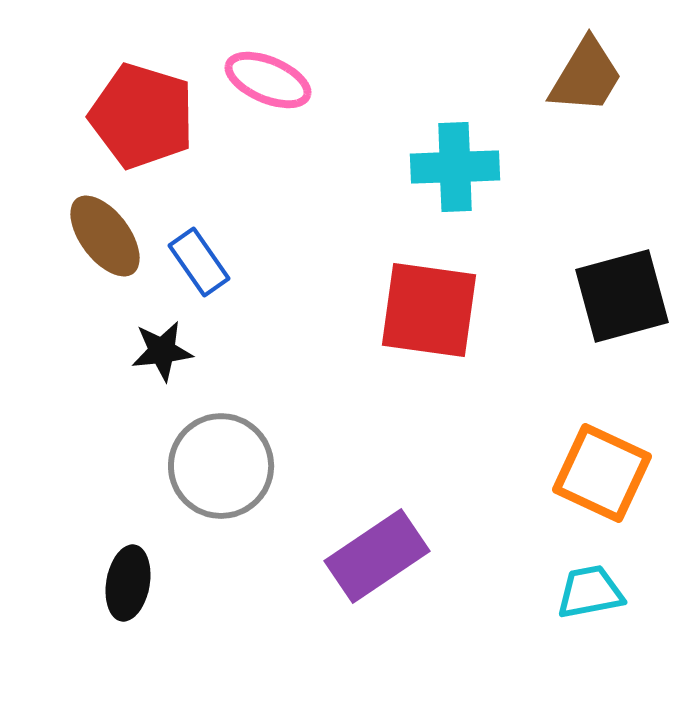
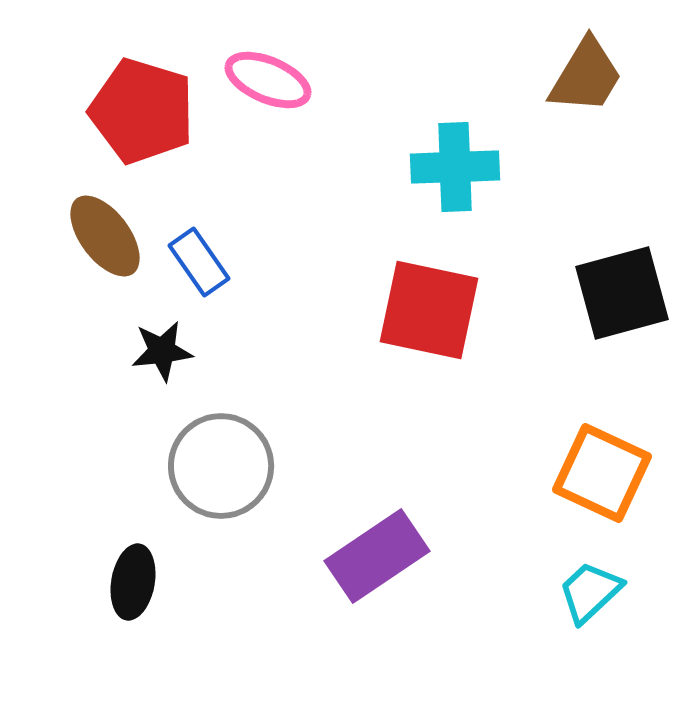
red pentagon: moved 5 px up
black square: moved 3 px up
red square: rotated 4 degrees clockwise
black ellipse: moved 5 px right, 1 px up
cyan trapezoid: rotated 32 degrees counterclockwise
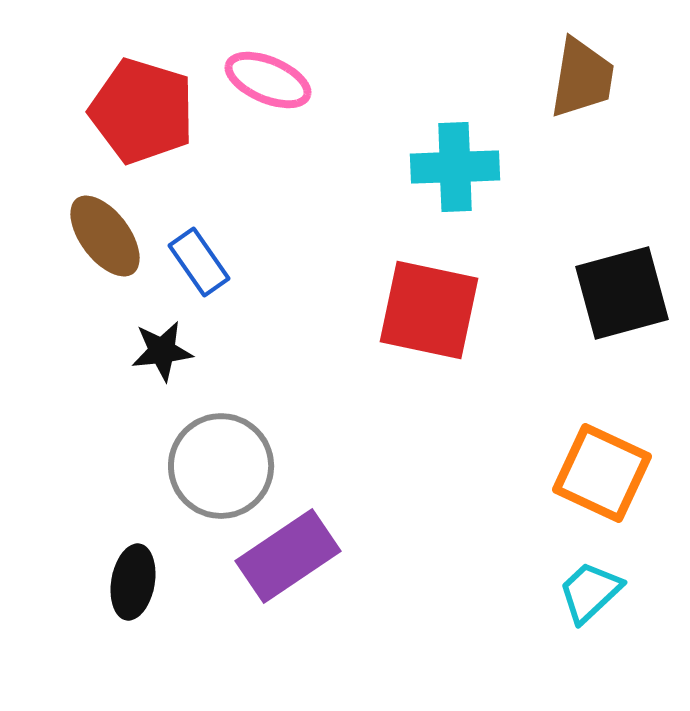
brown trapezoid: moved 4 px left, 2 px down; rotated 22 degrees counterclockwise
purple rectangle: moved 89 px left
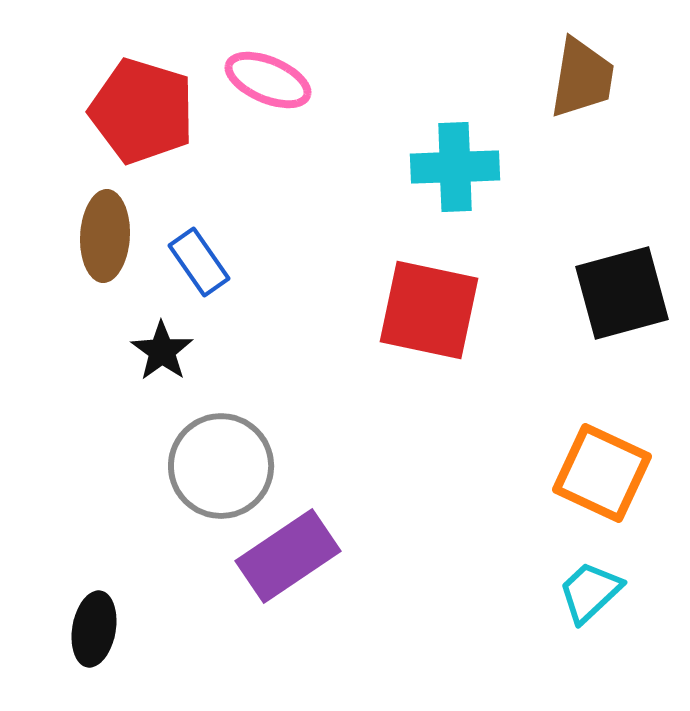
brown ellipse: rotated 40 degrees clockwise
black star: rotated 30 degrees counterclockwise
black ellipse: moved 39 px left, 47 px down
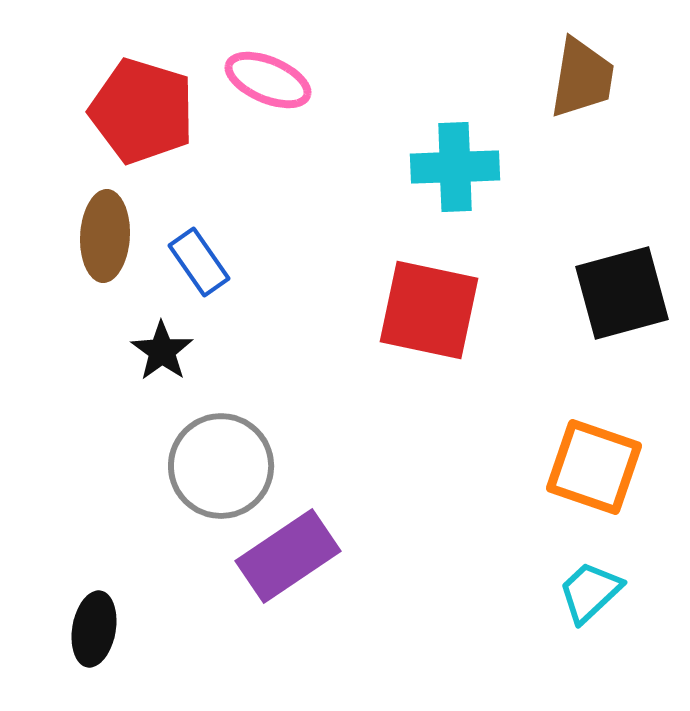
orange square: moved 8 px left, 6 px up; rotated 6 degrees counterclockwise
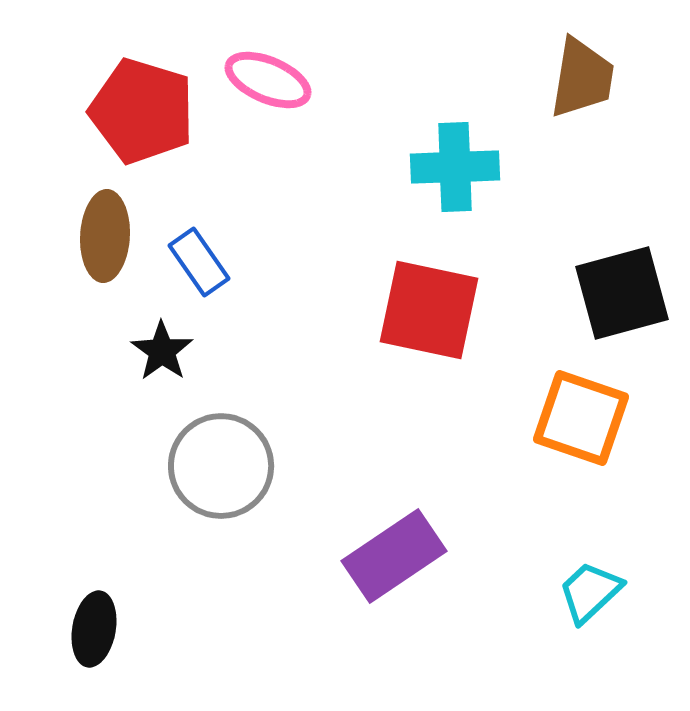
orange square: moved 13 px left, 49 px up
purple rectangle: moved 106 px right
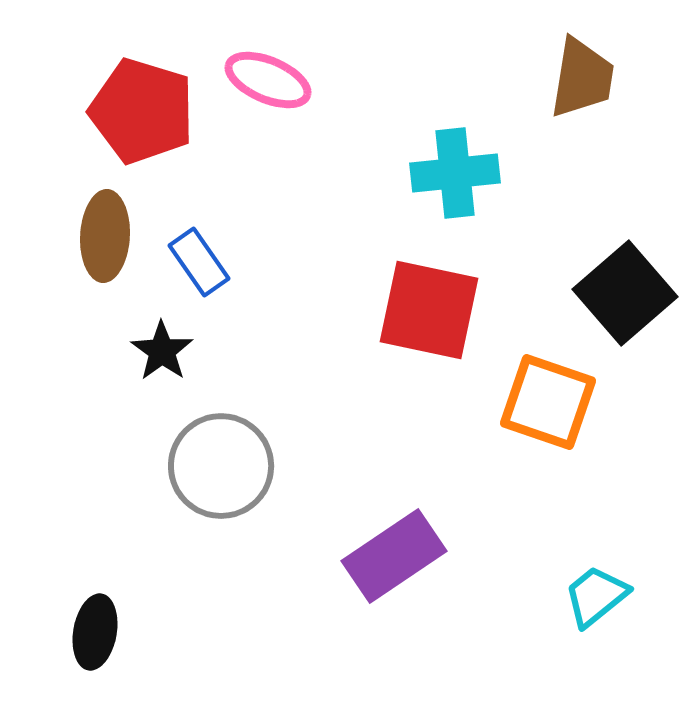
cyan cross: moved 6 px down; rotated 4 degrees counterclockwise
black square: moved 3 px right; rotated 26 degrees counterclockwise
orange square: moved 33 px left, 16 px up
cyan trapezoid: moved 6 px right, 4 px down; rotated 4 degrees clockwise
black ellipse: moved 1 px right, 3 px down
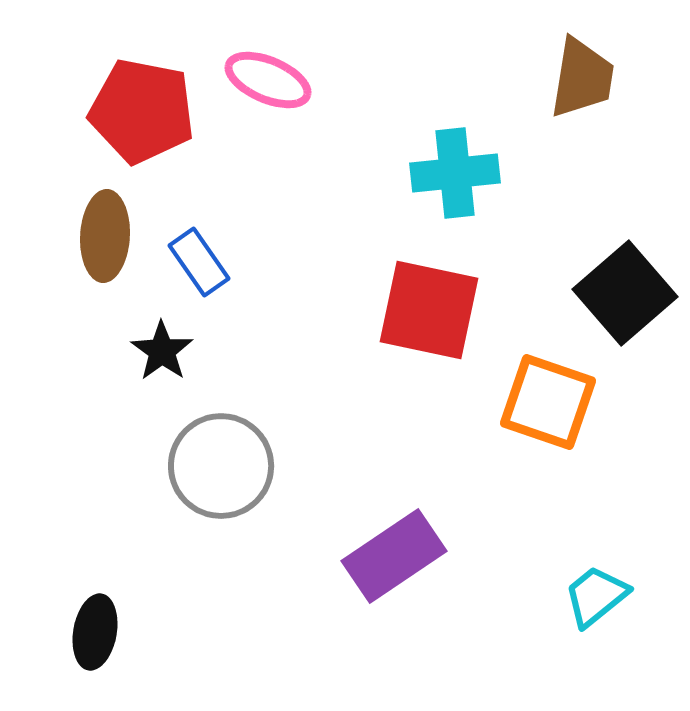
red pentagon: rotated 6 degrees counterclockwise
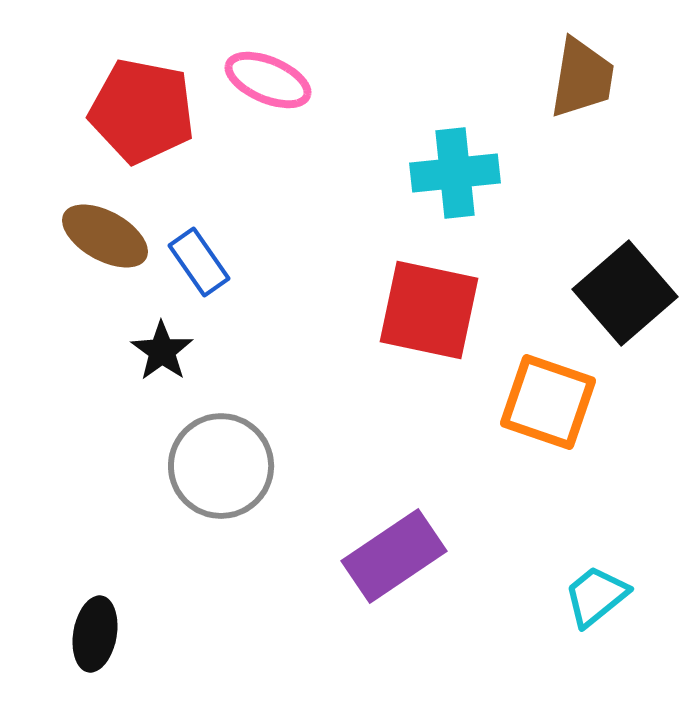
brown ellipse: rotated 64 degrees counterclockwise
black ellipse: moved 2 px down
